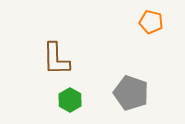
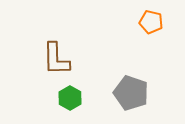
green hexagon: moved 2 px up
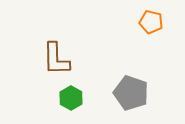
green hexagon: moved 1 px right
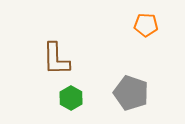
orange pentagon: moved 5 px left, 3 px down; rotated 10 degrees counterclockwise
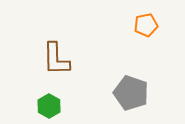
orange pentagon: rotated 15 degrees counterclockwise
green hexagon: moved 22 px left, 8 px down
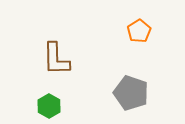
orange pentagon: moved 7 px left, 6 px down; rotated 20 degrees counterclockwise
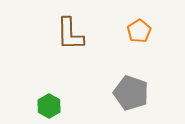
brown L-shape: moved 14 px right, 25 px up
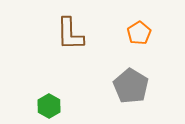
orange pentagon: moved 2 px down
gray pentagon: moved 7 px up; rotated 12 degrees clockwise
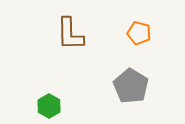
orange pentagon: rotated 25 degrees counterclockwise
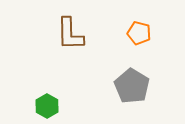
gray pentagon: moved 1 px right
green hexagon: moved 2 px left
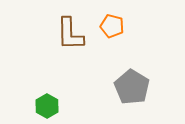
orange pentagon: moved 27 px left, 7 px up
gray pentagon: moved 1 px down
